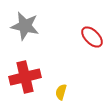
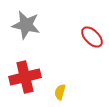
gray star: moved 1 px right, 1 px up
yellow semicircle: moved 1 px left
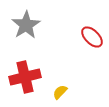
gray star: rotated 28 degrees clockwise
yellow semicircle: rotated 28 degrees clockwise
